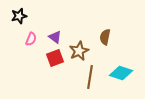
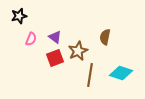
brown star: moved 1 px left
brown line: moved 2 px up
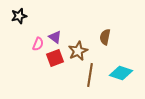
pink semicircle: moved 7 px right, 5 px down
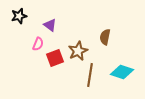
purple triangle: moved 5 px left, 12 px up
cyan diamond: moved 1 px right, 1 px up
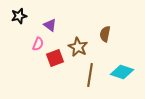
brown semicircle: moved 3 px up
brown star: moved 4 px up; rotated 18 degrees counterclockwise
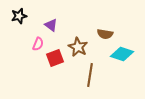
purple triangle: moved 1 px right
brown semicircle: rotated 91 degrees counterclockwise
cyan diamond: moved 18 px up
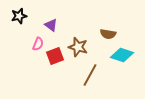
brown semicircle: moved 3 px right
brown star: rotated 12 degrees counterclockwise
cyan diamond: moved 1 px down
red square: moved 2 px up
brown line: rotated 20 degrees clockwise
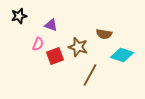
purple triangle: rotated 16 degrees counterclockwise
brown semicircle: moved 4 px left
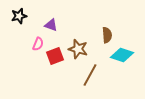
brown semicircle: moved 3 px right, 1 px down; rotated 105 degrees counterclockwise
brown star: moved 2 px down
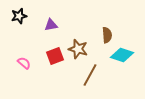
purple triangle: rotated 32 degrees counterclockwise
pink semicircle: moved 14 px left, 19 px down; rotated 72 degrees counterclockwise
